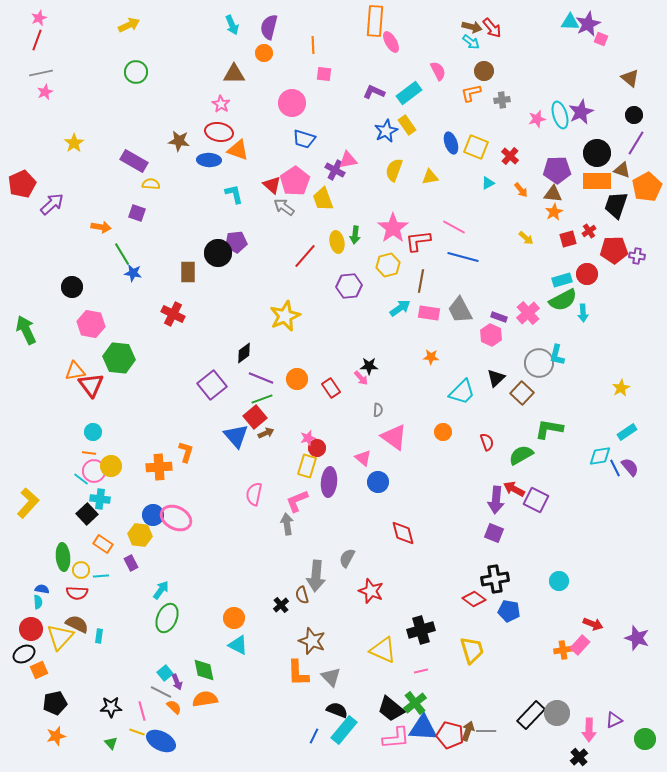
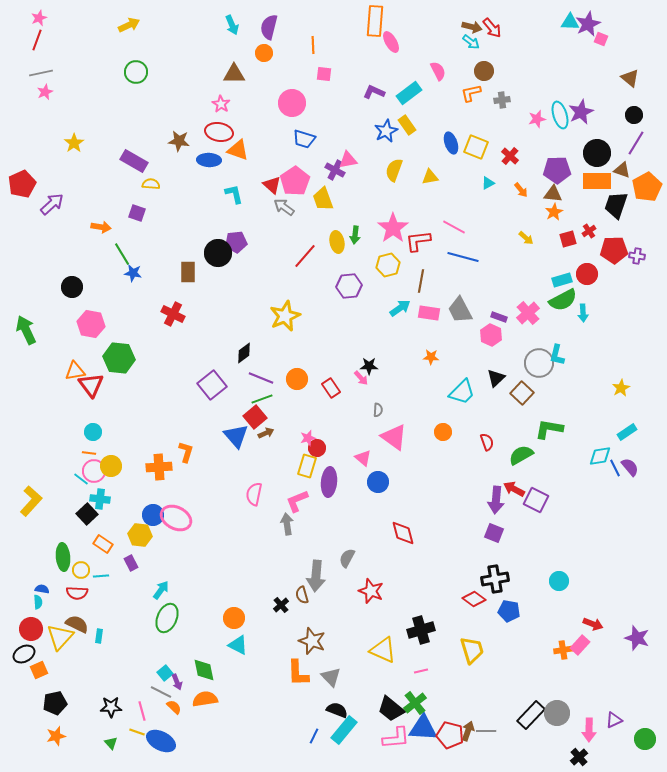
yellow L-shape at (28, 503): moved 3 px right, 2 px up
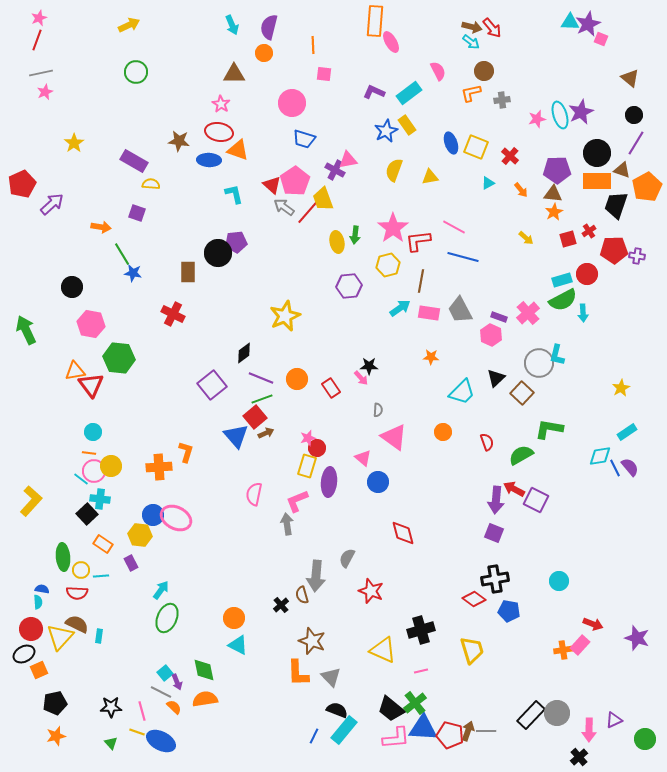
red line at (305, 256): moved 3 px right, 44 px up
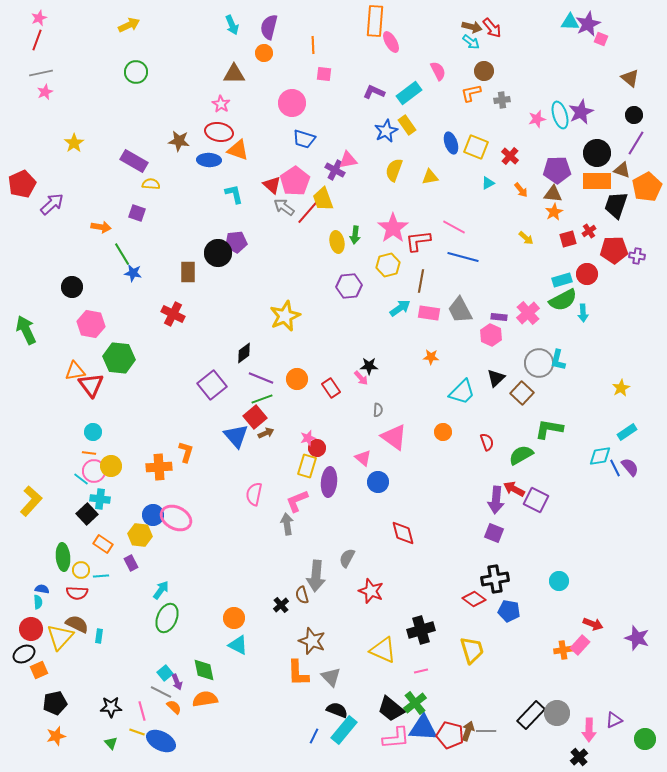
purple rectangle at (499, 317): rotated 14 degrees counterclockwise
cyan L-shape at (557, 355): moved 1 px right, 5 px down
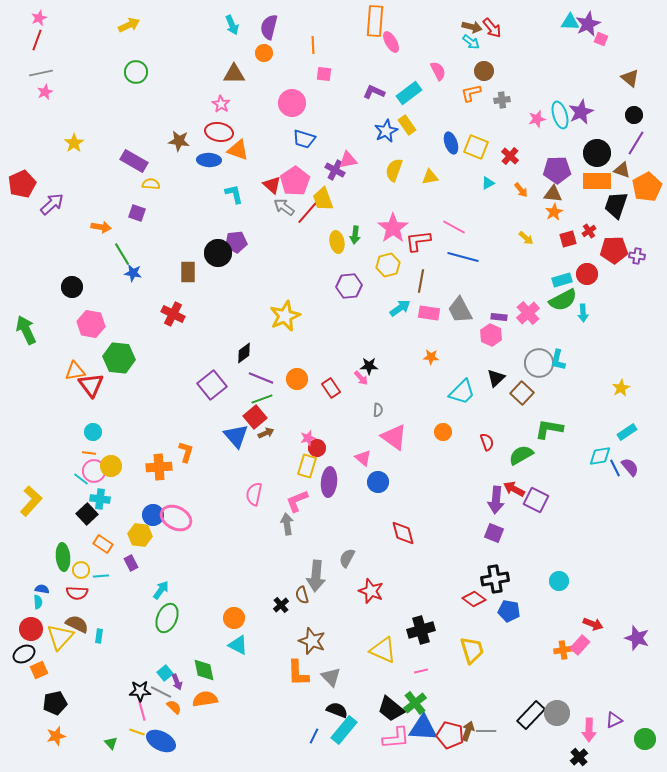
black star at (111, 707): moved 29 px right, 16 px up
